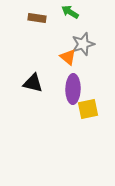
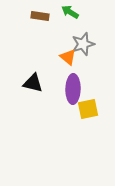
brown rectangle: moved 3 px right, 2 px up
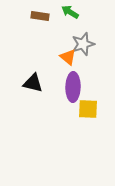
purple ellipse: moved 2 px up
yellow square: rotated 15 degrees clockwise
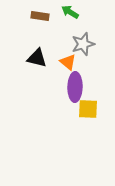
orange triangle: moved 5 px down
black triangle: moved 4 px right, 25 px up
purple ellipse: moved 2 px right
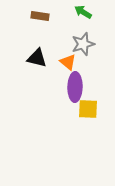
green arrow: moved 13 px right
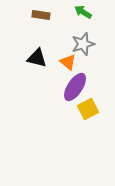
brown rectangle: moved 1 px right, 1 px up
purple ellipse: rotated 32 degrees clockwise
yellow square: rotated 30 degrees counterclockwise
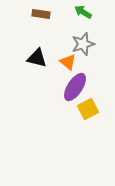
brown rectangle: moved 1 px up
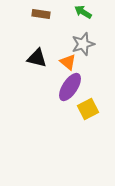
purple ellipse: moved 5 px left
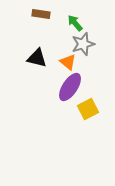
green arrow: moved 8 px left, 11 px down; rotated 18 degrees clockwise
